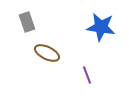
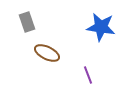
purple line: moved 1 px right
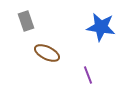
gray rectangle: moved 1 px left, 1 px up
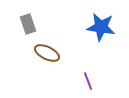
gray rectangle: moved 2 px right, 3 px down
purple line: moved 6 px down
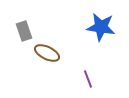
gray rectangle: moved 4 px left, 7 px down
purple line: moved 2 px up
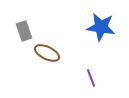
purple line: moved 3 px right, 1 px up
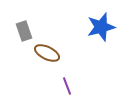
blue star: rotated 24 degrees counterclockwise
purple line: moved 24 px left, 8 px down
